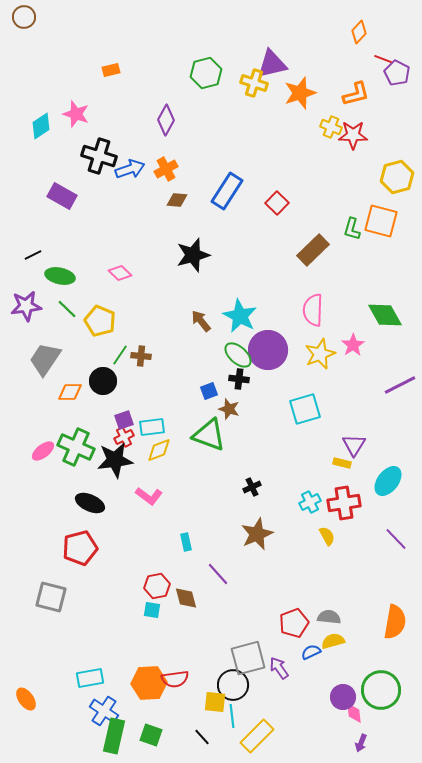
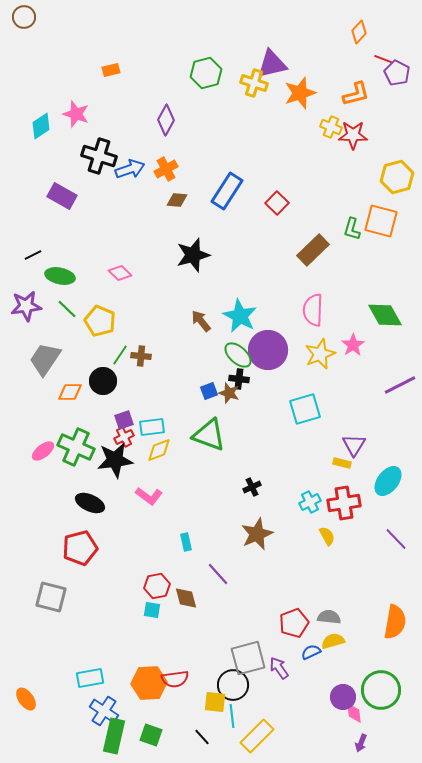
brown star at (229, 409): moved 16 px up
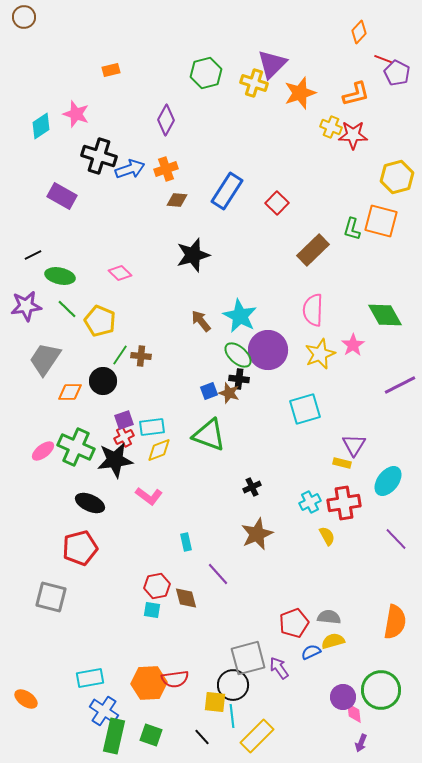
purple triangle at (272, 64): rotated 32 degrees counterclockwise
orange cross at (166, 169): rotated 10 degrees clockwise
orange ellipse at (26, 699): rotated 20 degrees counterclockwise
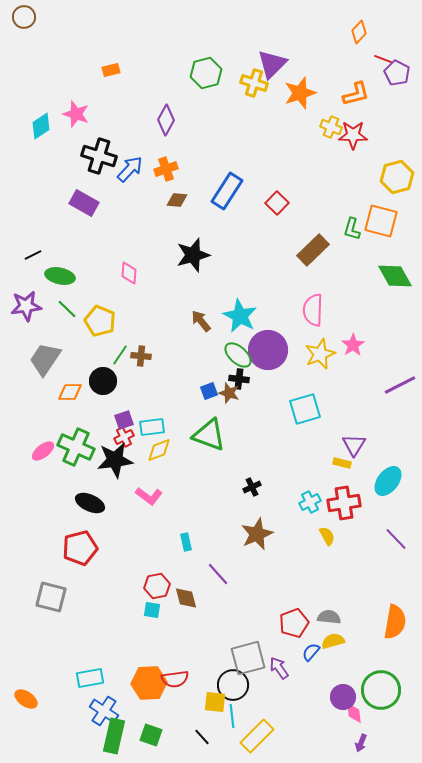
blue arrow at (130, 169): rotated 28 degrees counterclockwise
purple rectangle at (62, 196): moved 22 px right, 7 px down
pink diamond at (120, 273): moved 9 px right; rotated 50 degrees clockwise
green diamond at (385, 315): moved 10 px right, 39 px up
blue semicircle at (311, 652): rotated 24 degrees counterclockwise
